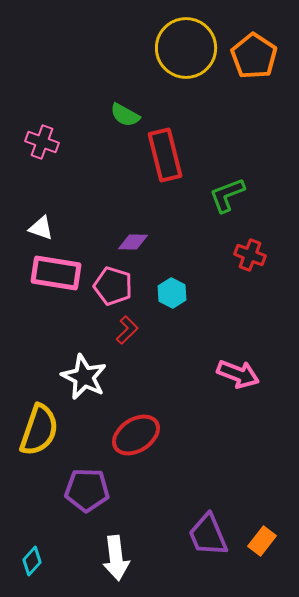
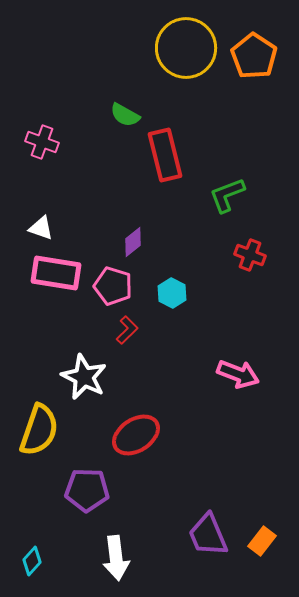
purple diamond: rotated 40 degrees counterclockwise
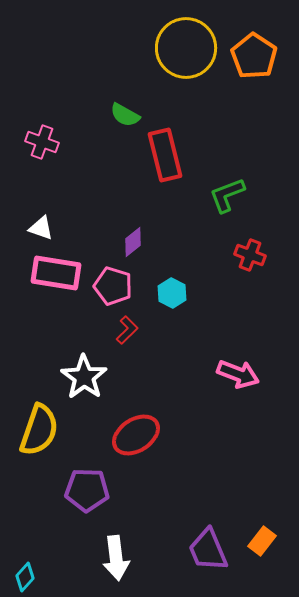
white star: rotated 9 degrees clockwise
purple trapezoid: moved 15 px down
cyan diamond: moved 7 px left, 16 px down
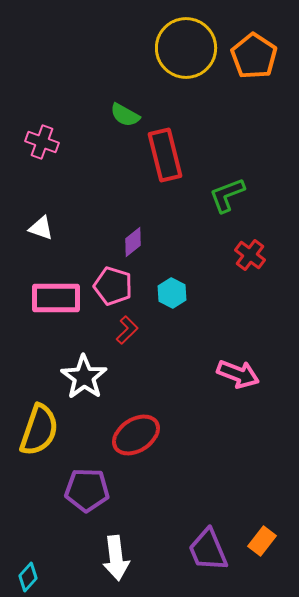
red cross: rotated 16 degrees clockwise
pink rectangle: moved 25 px down; rotated 9 degrees counterclockwise
cyan diamond: moved 3 px right
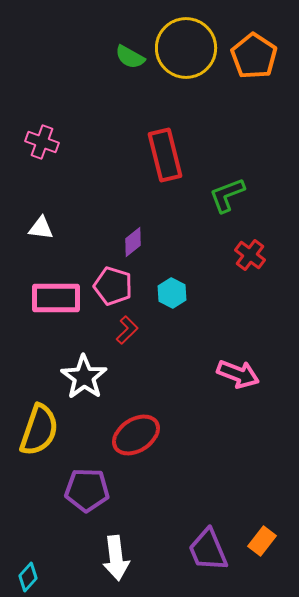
green semicircle: moved 5 px right, 58 px up
white triangle: rotated 12 degrees counterclockwise
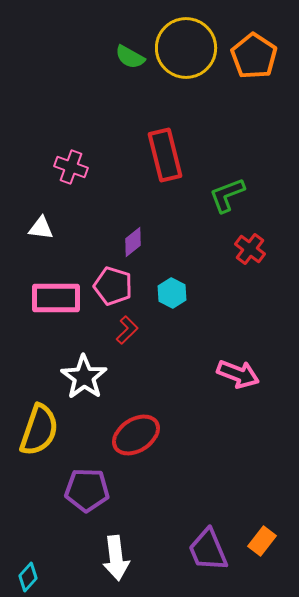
pink cross: moved 29 px right, 25 px down
red cross: moved 6 px up
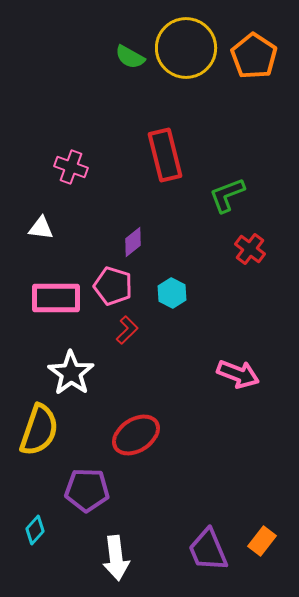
white star: moved 13 px left, 4 px up
cyan diamond: moved 7 px right, 47 px up
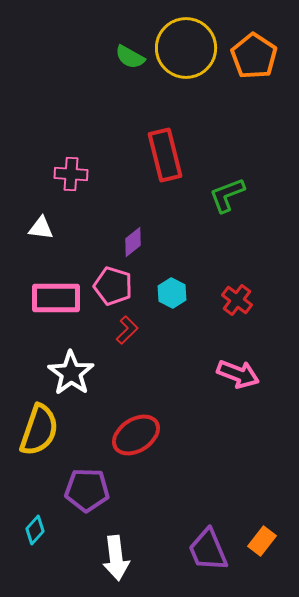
pink cross: moved 7 px down; rotated 16 degrees counterclockwise
red cross: moved 13 px left, 51 px down
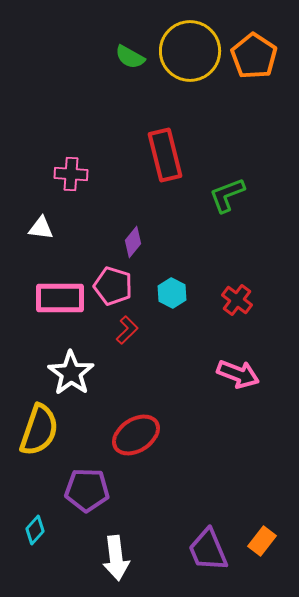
yellow circle: moved 4 px right, 3 px down
purple diamond: rotated 12 degrees counterclockwise
pink rectangle: moved 4 px right
